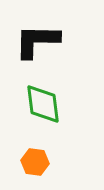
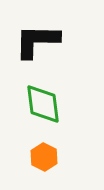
orange hexagon: moved 9 px right, 5 px up; rotated 20 degrees clockwise
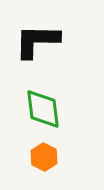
green diamond: moved 5 px down
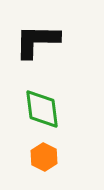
green diamond: moved 1 px left
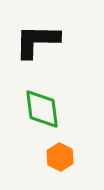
orange hexagon: moved 16 px right
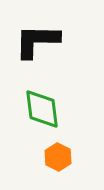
orange hexagon: moved 2 px left
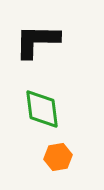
orange hexagon: rotated 24 degrees clockwise
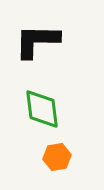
orange hexagon: moved 1 px left
